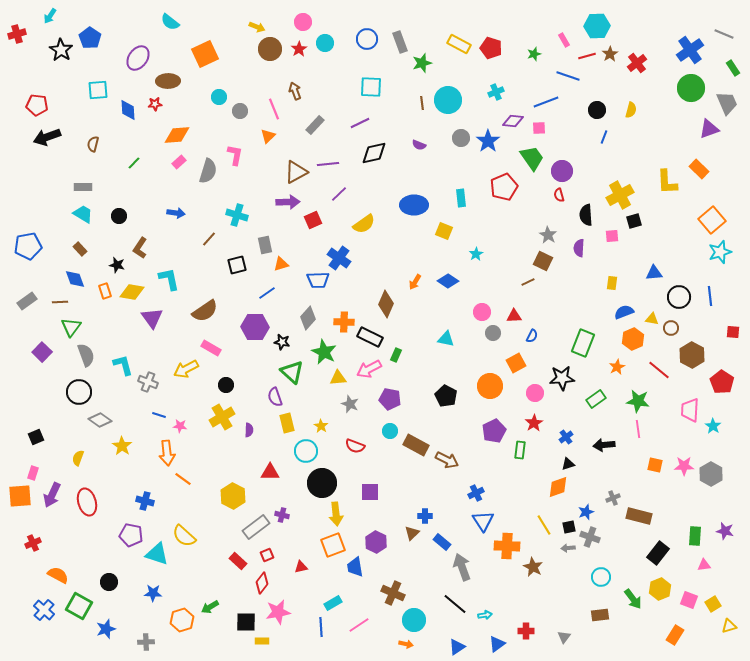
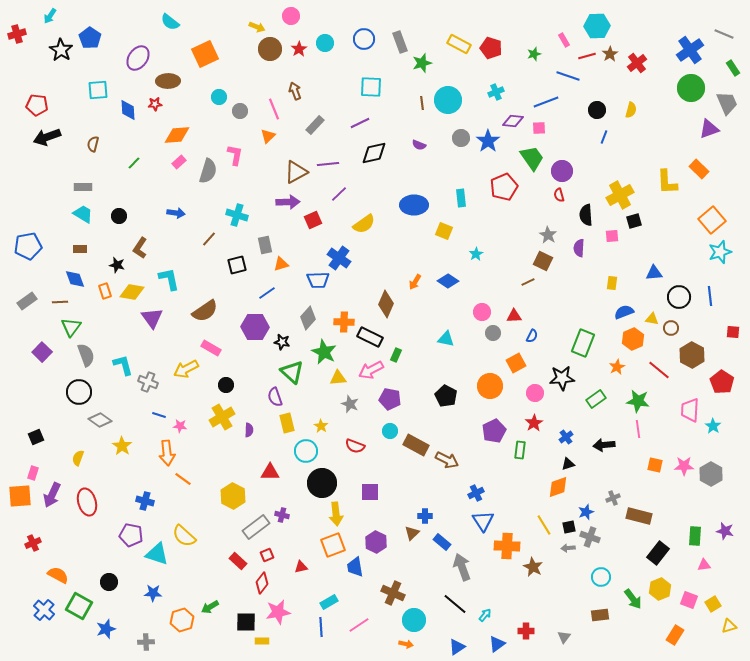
pink circle at (303, 22): moved 12 px left, 6 px up
blue circle at (367, 39): moved 3 px left
brown rectangle at (80, 249): rotated 48 degrees counterclockwise
pink arrow at (369, 369): moved 2 px right, 1 px down
cyan rectangle at (333, 603): moved 4 px left, 1 px up
cyan arrow at (485, 615): rotated 40 degrees counterclockwise
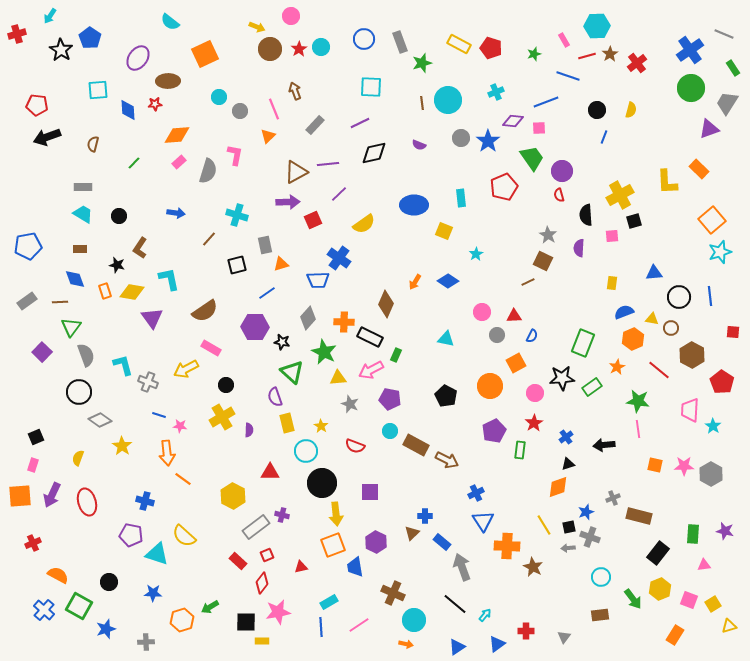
cyan circle at (325, 43): moved 4 px left, 4 px down
gray trapezoid at (727, 103): rotated 125 degrees counterclockwise
gray circle at (493, 333): moved 4 px right, 2 px down
green rectangle at (596, 399): moved 4 px left, 12 px up
pink rectangle at (33, 473): moved 8 px up
green rectangle at (695, 536): moved 2 px left, 2 px up
